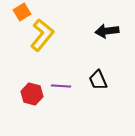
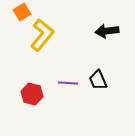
purple line: moved 7 px right, 3 px up
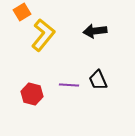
black arrow: moved 12 px left
yellow L-shape: moved 1 px right
purple line: moved 1 px right, 2 px down
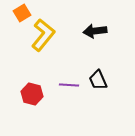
orange square: moved 1 px down
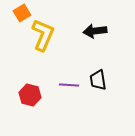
yellow L-shape: rotated 16 degrees counterclockwise
black trapezoid: rotated 15 degrees clockwise
red hexagon: moved 2 px left, 1 px down
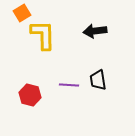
yellow L-shape: rotated 24 degrees counterclockwise
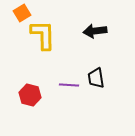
black trapezoid: moved 2 px left, 2 px up
